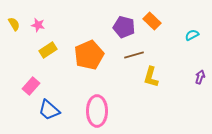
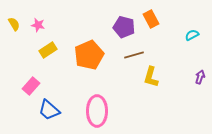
orange rectangle: moved 1 px left, 2 px up; rotated 18 degrees clockwise
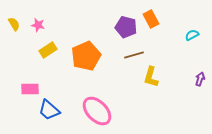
purple pentagon: moved 2 px right
orange pentagon: moved 3 px left, 1 px down
purple arrow: moved 2 px down
pink rectangle: moved 1 px left, 3 px down; rotated 48 degrees clockwise
pink ellipse: rotated 44 degrees counterclockwise
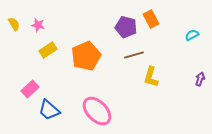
pink rectangle: rotated 42 degrees counterclockwise
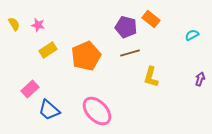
orange rectangle: rotated 24 degrees counterclockwise
brown line: moved 4 px left, 2 px up
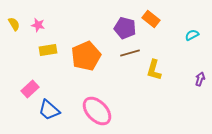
purple pentagon: moved 1 px left, 1 px down
yellow rectangle: rotated 24 degrees clockwise
yellow L-shape: moved 3 px right, 7 px up
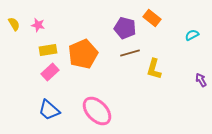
orange rectangle: moved 1 px right, 1 px up
orange pentagon: moved 3 px left, 2 px up
yellow L-shape: moved 1 px up
purple arrow: moved 1 px right, 1 px down; rotated 48 degrees counterclockwise
pink rectangle: moved 20 px right, 17 px up
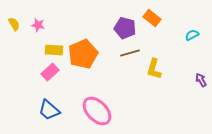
yellow rectangle: moved 6 px right; rotated 12 degrees clockwise
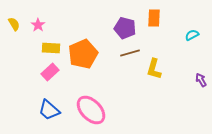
orange rectangle: moved 2 px right; rotated 54 degrees clockwise
pink star: rotated 24 degrees clockwise
yellow rectangle: moved 3 px left, 2 px up
pink ellipse: moved 6 px left, 1 px up
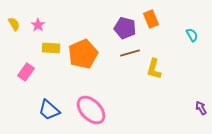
orange rectangle: moved 3 px left, 1 px down; rotated 24 degrees counterclockwise
cyan semicircle: rotated 88 degrees clockwise
pink rectangle: moved 24 px left; rotated 12 degrees counterclockwise
purple arrow: moved 28 px down
